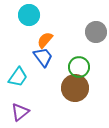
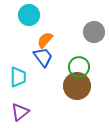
gray circle: moved 2 px left
cyan trapezoid: rotated 35 degrees counterclockwise
brown circle: moved 2 px right, 2 px up
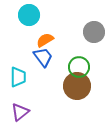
orange semicircle: rotated 18 degrees clockwise
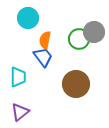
cyan circle: moved 1 px left, 3 px down
orange semicircle: rotated 48 degrees counterclockwise
green circle: moved 28 px up
brown circle: moved 1 px left, 2 px up
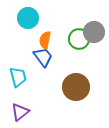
cyan trapezoid: rotated 15 degrees counterclockwise
brown circle: moved 3 px down
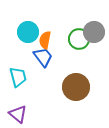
cyan circle: moved 14 px down
purple triangle: moved 2 px left, 2 px down; rotated 42 degrees counterclockwise
